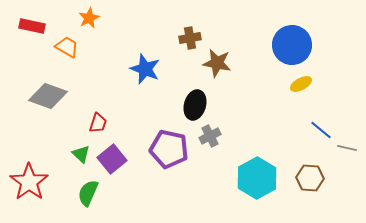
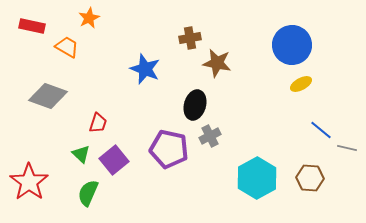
purple square: moved 2 px right, 1 px down
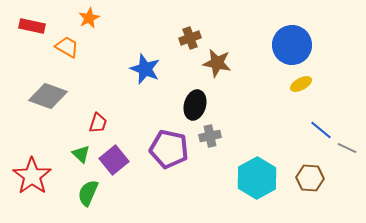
brown cross: rotated 10 degrees counterclockwise
gray cross: rotated 15 degrees clockwise
gray line: rotated 12 degrees clockwise
red star: moved 3 px right, 6 px up
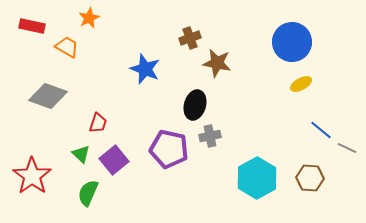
blue circle: moved 3 px up
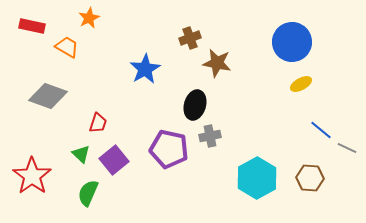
blue star: rotated 20 degrees clockwise
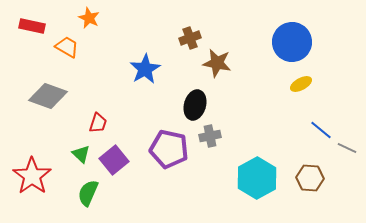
orange star: rotated 20 degrees counterclockwise
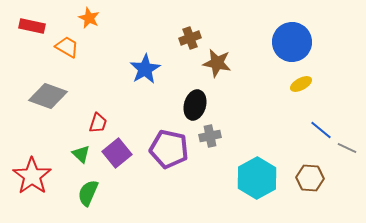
purple square: moved 3 px right, 7 px up
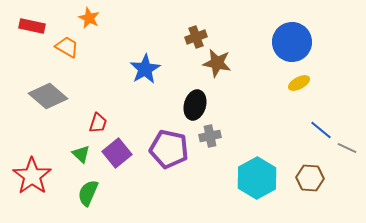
brown cross: moved 6 px right, 1 px up
yellow ellipse: moved 2 px left, 1 px up
gray diamond: rotated 21 degrees clockwise
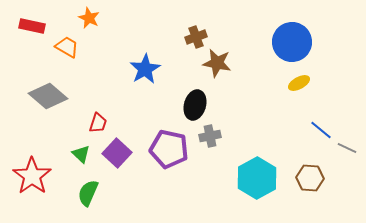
purple square: rotated 8 degrees counterclockwise
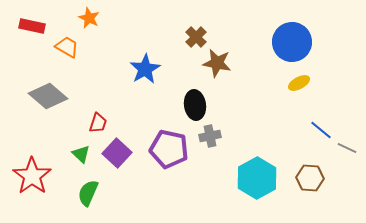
brown cross: rotated 25 degrees counterclockwise
black ellipse: rotated 24 degrees counterclockwise
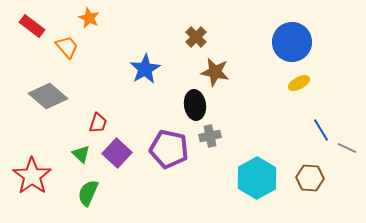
red rectangle: rotated 25 degrees clockwise
orange trapezoid: rotated 20 degrees clockwise
brown star: moved 2 px left, 9 px down
blue line: rotated 20 degrees clockwise
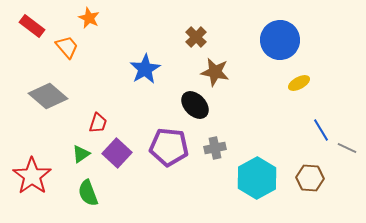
blue circle: moved 12 px left, 2 px up
black ellipse: rotated 36 degrees counterclockwise
gray cross: moved 5 px right, 12 px down
purple pentagon: moved 2 px up; rotated 6 degrees counterclockwise
green triangle: rotated 42 degrees clockwise
green semicircle: rotated 44 degrees counterclockwise
